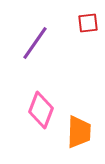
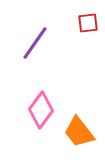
pink diamond: rotated 15 degrees clockwise
orange trapezoid: rotated 140 degrees clockwise
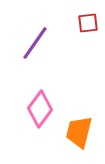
pink diamond: moved 1 px left, 1 px up
orange trapezoid: rotated 52 degrees clockwise
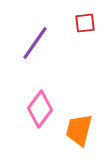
red square: moved 3 px left
orange trapezoid: moved 2 px up
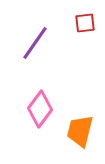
orange trapezoid: moved 1 px right, 1 px down
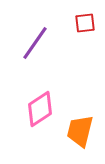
pink diamond: rotated 21 degrees clockwise
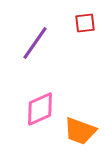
pink diamond: rotated 9 degrees clockwise
orange trapezoid: rotated 84 degrees counterclockwise
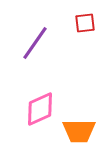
orange trapezoid: moved 1 px left; rotated 20 degrees counterclockwise
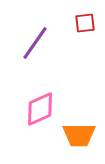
orange trapezoid: moved 4 px down
